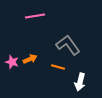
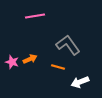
white arrow: rotated 54 degrees clockwise
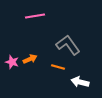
white arrow: rotated 36 degrees clockwise
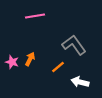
gray L-shape: moved 6 px right
orange arrow: rotated 40 degrees counterclockwise
orange line: rotated 56 degrees counterclockwise
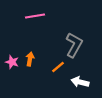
gray L-shape: rotated 65 degrees clockwise
orange arrow: rotated 16 degrees counterclockwise
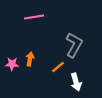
pink line: moved 1 px left, 1 px down
pink star: moved 2 px down; rotated 16 degrees counterclockwise
white arrow: moved 4 px left; rotated 120 degrees counterclockwise
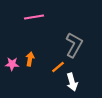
white arrow: moved 4 px left
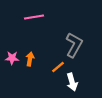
pink star: moved 6 px up
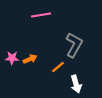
pink line: moved 7 px right, 2 px up
orange arrow: rotated 56 degrees clockwise
white arrow: moved 4 px right, 2 px down
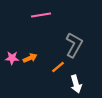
orange arrow: moved 1 px up
